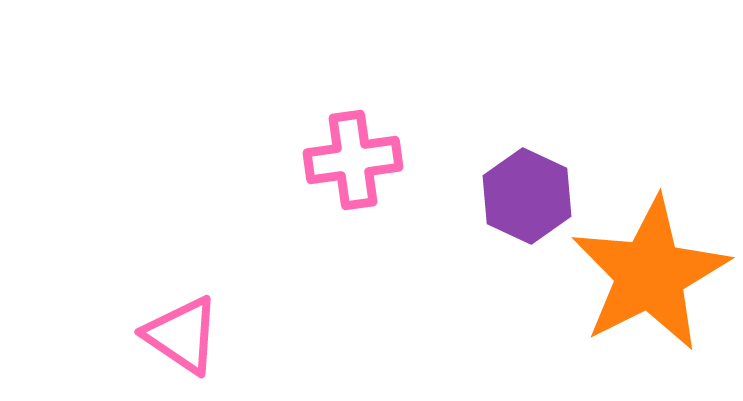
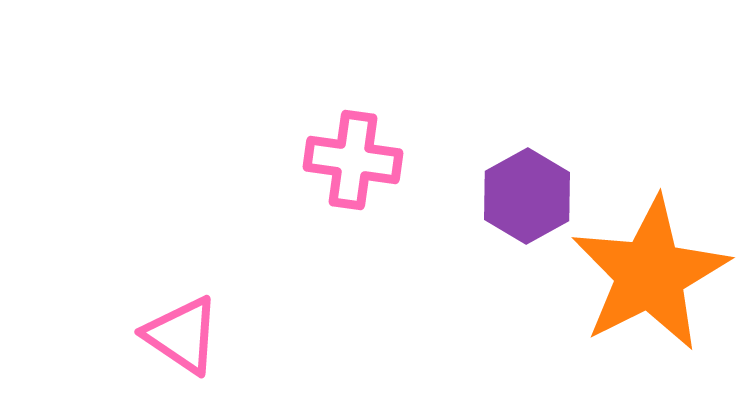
pink cross: rotated 16 degrees clockwise
purple hexagon: rotated 6 degrees clockwise
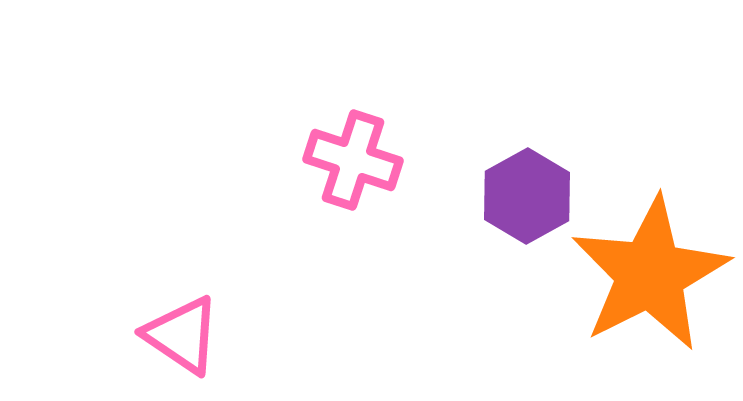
pink cross: rotated 10 degrees clockwise
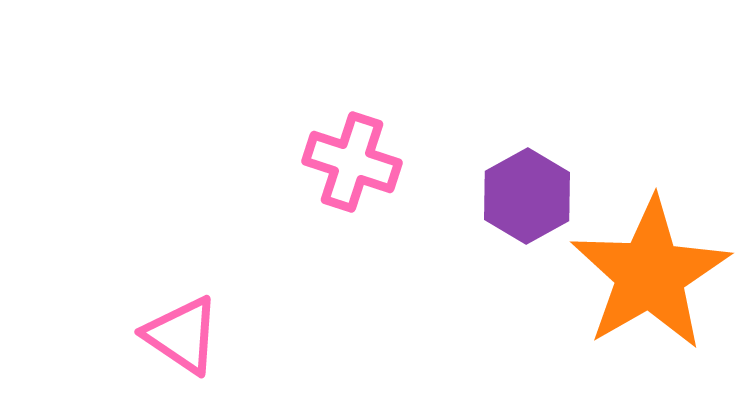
pink cross: moved 1 px left, 2 px down
orange star: rotated 3 degrees counterclockwise
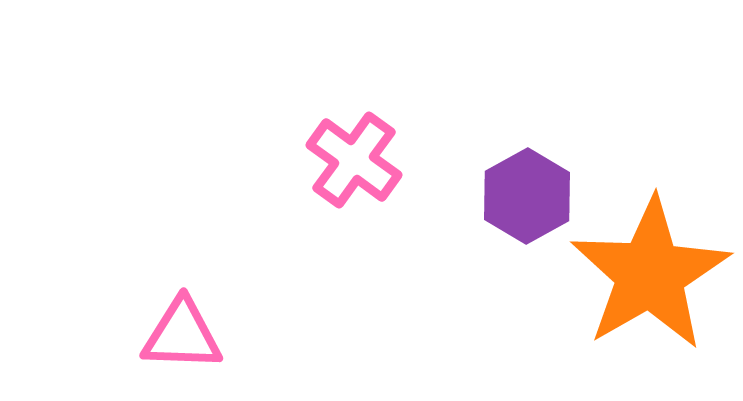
pink cross: moved 2 px right, 2 px up; rotated 18 degrees clockwise
pink triangle: rotated 32 degrees counterclockwise
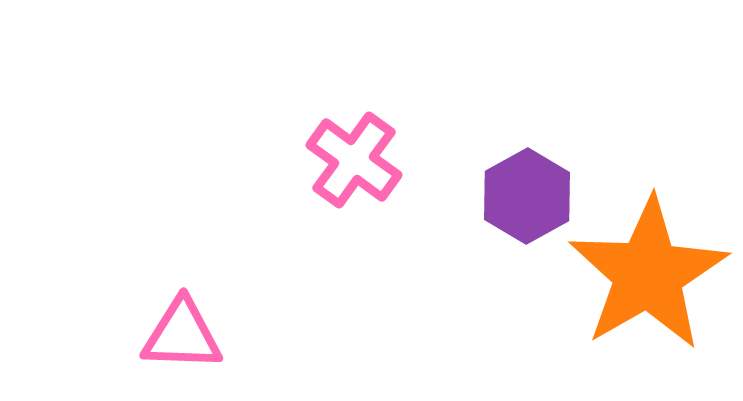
orange star: moved 2 px left
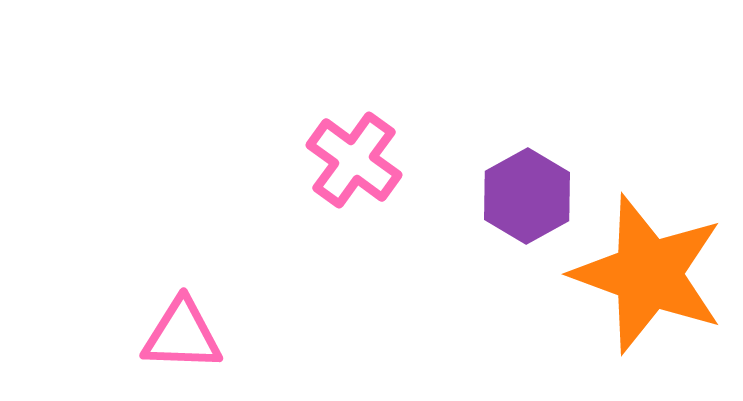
orange star: rotated 22 degrees counterclockwise
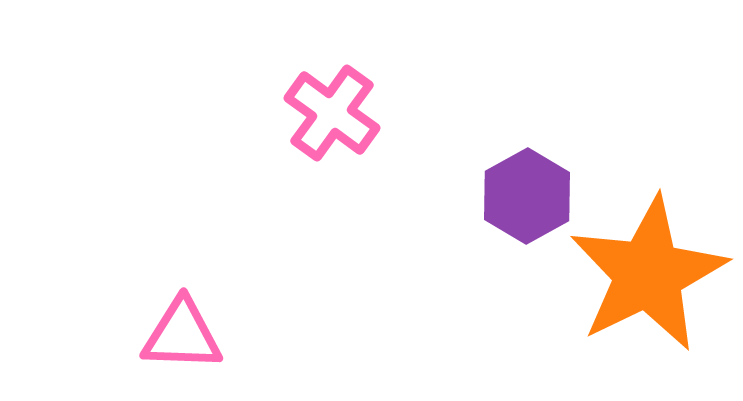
pink cross: moved 22 px left, 47 px up
orange star: rotated 26 degrees clockwise
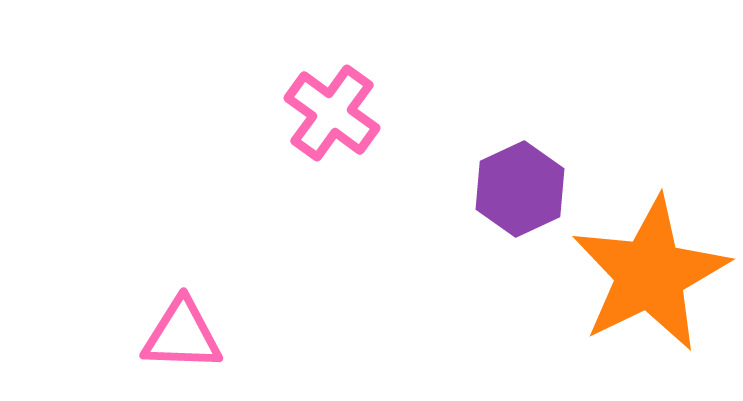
purple hexagon: moved 7 px left, 7 px up; rotated 4 degrees clockwise
orange star: moved 2 px right
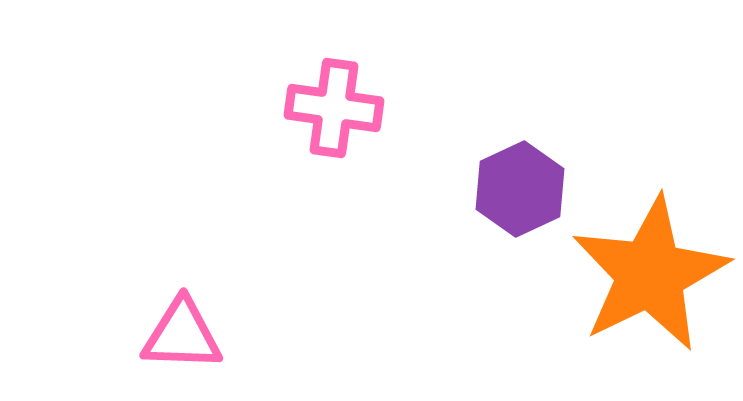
pink cross: moved 2 px right, 5 px up; rotated 28 degrees counterclockwise
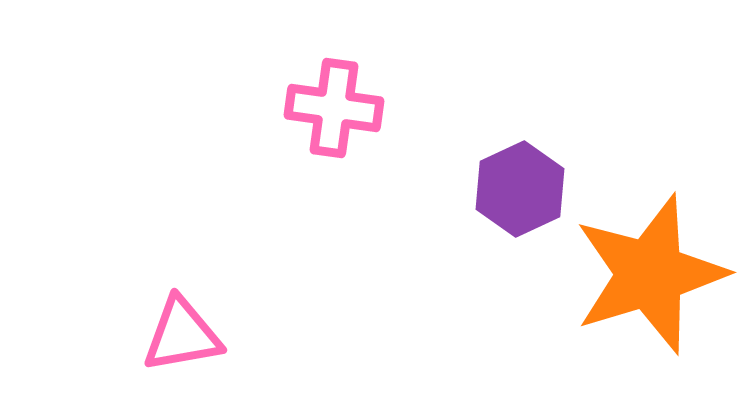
orange star: rotated 9 degrees clockwise
pink triangle: rotated 12 degrees counterclockwise
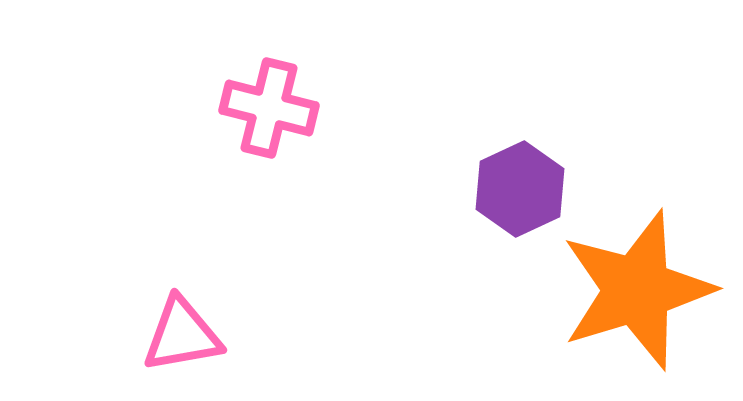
pink cross: moved 65 px left; rotated 6 degrees clockwise
orange star: moved 13 px left, 16 px down
